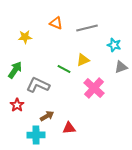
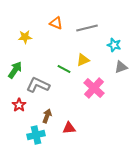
red star: moved 2 px right
brown arrow: rotated 40 degrees counterclockwise
cyan cross: rotated 12 degrees counterclockwise
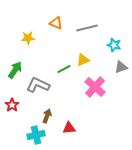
yellow star: moved 3 px right, 1 px down
green line: rotated 56 degrees counterclockwise
pink cross: moved 1 px right, 1 px up
red star: moved 7 px left
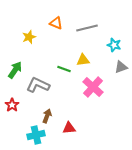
yellow star: moved 1 px right, 1 px up; rotated 16 degrees counterclockwise
yellow triangle: rotated 16 degrees clockwise
green line: rotated 48 degrees clockwise
pink cross: moved 2 px left
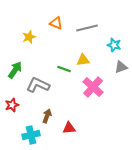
red star: rotated 16 degrees clockwise
cyan cross: moved 5 px left
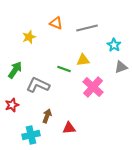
cyan star: rotated 16 degrees clockwise
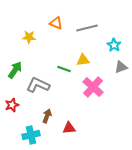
yellow star: rotated 24 degrees clockwise
